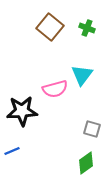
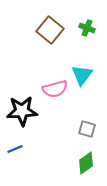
brown square: moved 3 px down
gray square: moved 5 px left
blue line: moved 3 px right, 2 px up
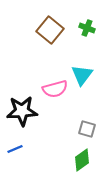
green diamond: moved 4 px left, 3 px up
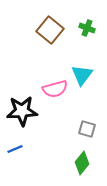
green diamond: moved 3 px down; rotated 15 degrees counterclockwise
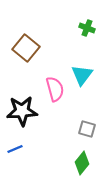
brown square: moved 24 px left, 18 px down
pink semicircle: rotated 90 degrees counterclockwise
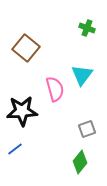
gray square: rotated 36 degrees counterclockwise
blue line: rotated 14 degrees counterclockwise
green diamond: moved 2 px left, 1 px up
